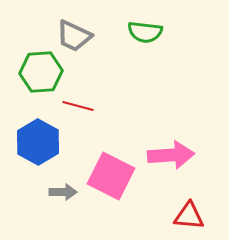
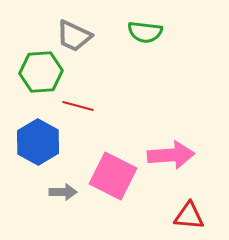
pink square: moved 2 px right
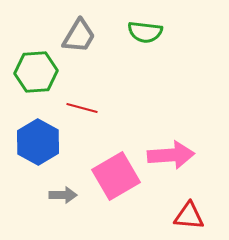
gray trapezoid: moved 5 px right; rotated 84 degrees counterclockwise
green hexagon: moved 5 px left
red line: moved 4 px right, 2 px down
pink square: moved 3 px right; rotated 33 degrees clockwise
gray arrow: moved 3 px down
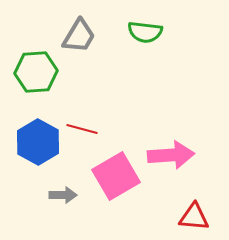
red line: moved 21 px down
red triangle: moved 5 px right, 1 px down
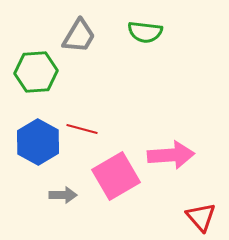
red triangle: moved 7 px right; rotated 44 degrees clockwise
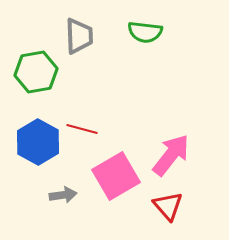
gray trapezoid: rotated 33 degrees counterclockwise
green hexagon: rotated 6 degrees counterclockwise
pink arrow: rotated 48 degrees counterclockwise
gray arrow: rotated 8 degrees counterclockwise
red triangle: moved 33 px left, 11 px up
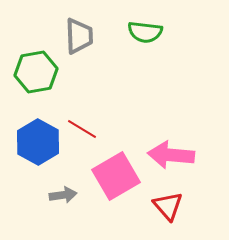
red line: rotated 16 degrees clockwise
pink arrow: rotated 123 degrees counterclockwise
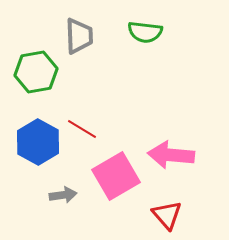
red triangle: moved 1 px left, 9 px down
